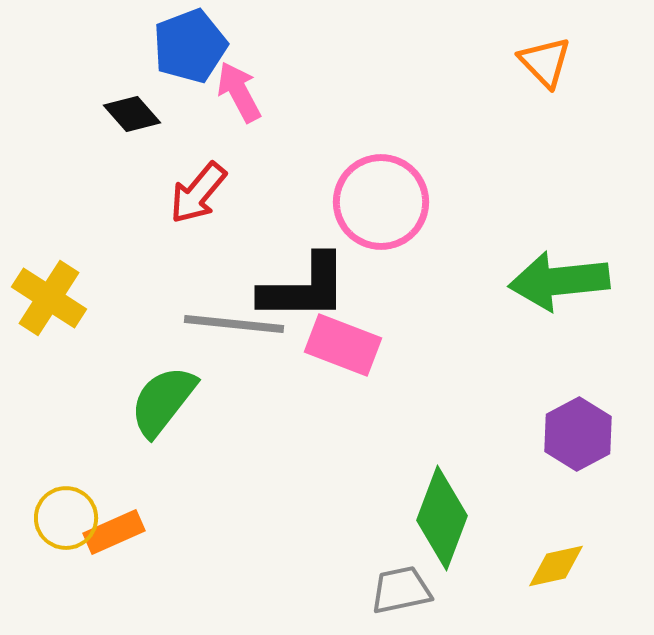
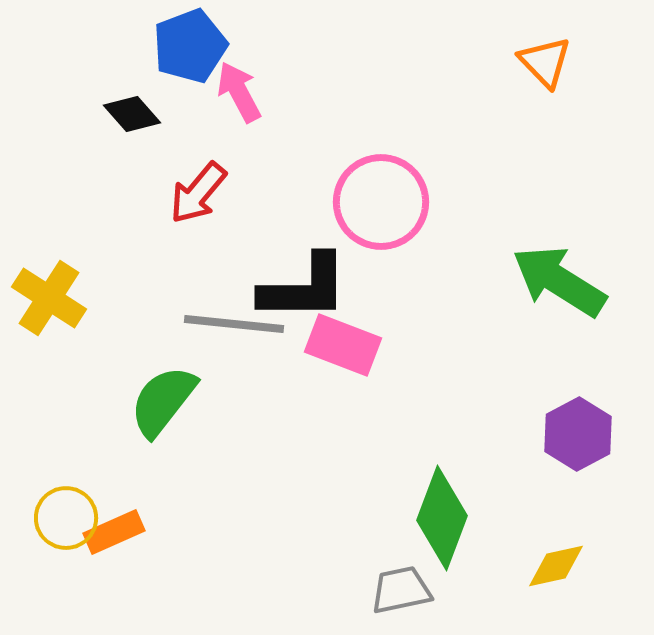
green arrow: rotated 38 degrees clockwise
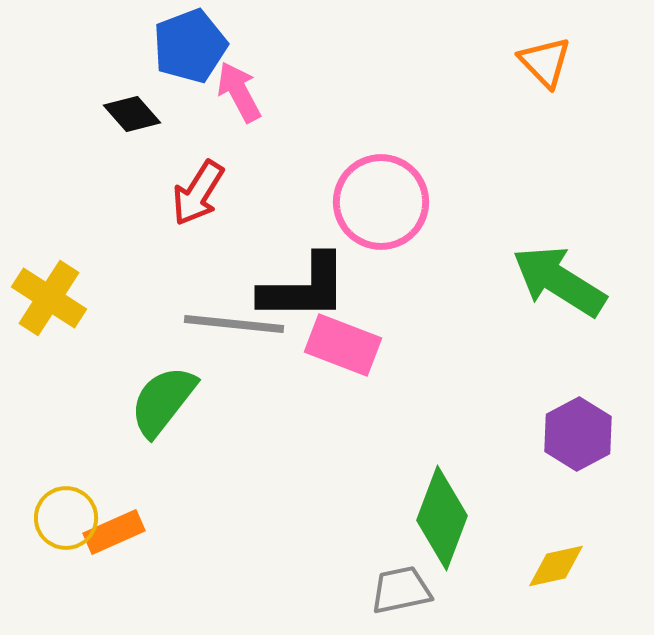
red arrow: rotated 8 degrees counterclockwise
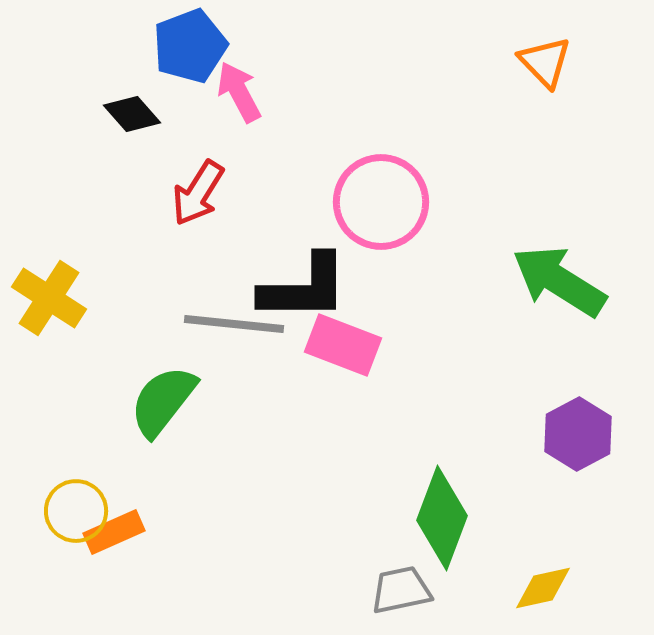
yellow circle: moved 10 px right, 7 px up
yellow diamond: moved 13 px left, 22 px down
